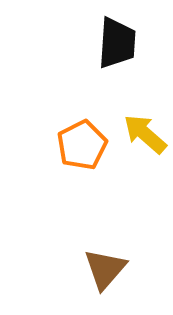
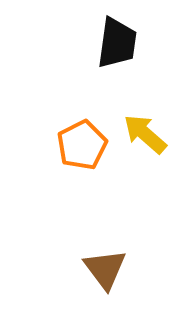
black trapezoid: rotated 4 degrees clockwise
brown triangle: rotated 18 degrees counterclockwise
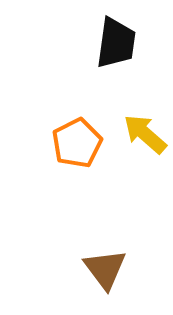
black trapezoid: moved 1 px left
orange pentagon: moved 5 px left, 2 px up
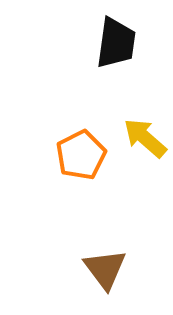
yellow arrow: moved 4 px down
orange pentagon: moved 4 px right, 12 px down
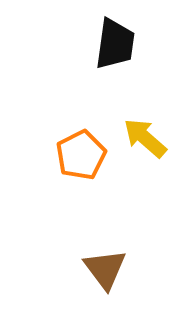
black trapezoid: moved 1 px left, 1 px down
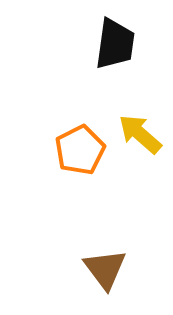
yellow arrow: moved 5 px left, 4 px up
orange pentagon: moved 1 px left, 5 px up
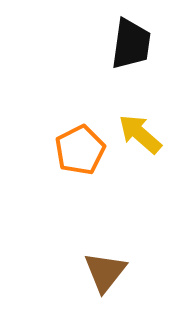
black trapezoid: moved 16 px right
brown triangle: moved 3 px down; rotated 15 degrees clockwise
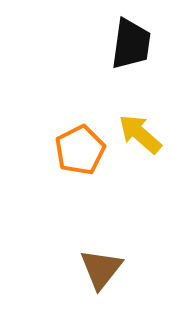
brown triangle: moved 4 px left, 3 px up
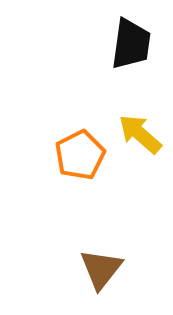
orange pentagon: moved 5 px down
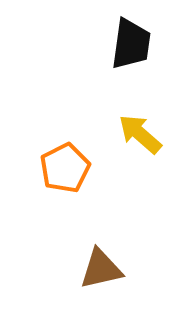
orange pentagon: moved 15 px left, 13 px down
brown triangle: rotated 39 degrees clockwise
